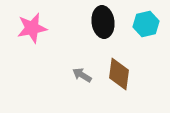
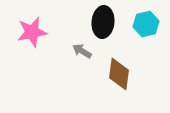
black ellipse: rotated 12 degrees clockwise
pink star: moved 4 px down
gray arrow: moved 24 px up
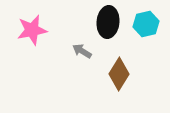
black ellipse: moved 5 px right
pink star: moved 2 px up
brown diamond: rotated 24 degrees clockwise
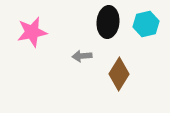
pink star: moved 2 px down
gray arrow: moved 5 px down; rotated 36 degrees counterclockwise
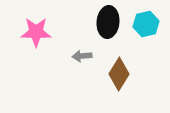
pink star: moved 4 px right; rotated 12 degrees clockwise
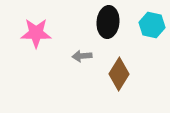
cyan hexagon: moved 6 px right, 1 px down; rotated 25 degrees clockwise
pink star: moved 1 px down
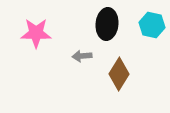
black ellipse: moved 1 px left, 2 px down
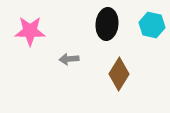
pink star: moved 6 px left, 2 px up
gray arrow: moved 13 px left, 3 px down
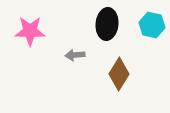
gray arrow: moved 6 px right, 4 px up
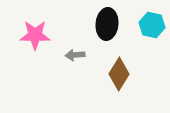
pink star: moved 5 px right, 4 px down
